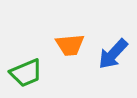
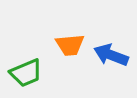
blue arrow: moved 2 px left, 1 px down; rotated 68 degrees clockwise
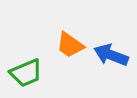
orange trapezoid: rotated 40 degrees clockwise
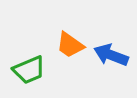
green trapezoid: moved 3 px right, 3 px up
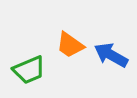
blue arrow: rotated 8 degrees clockwise
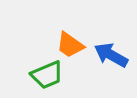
green trapezoid: moved 18 px right, 5 px down
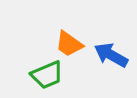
orange trapezoid: moved 1 px left, 1 px up
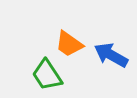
green trapezoid: rotated 80 degrees clockwise
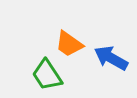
blue arrow: moved 3 px down
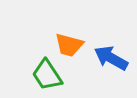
orange trapezoid: moved 1 px down; rotated 20 degrees counterclockwise
